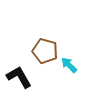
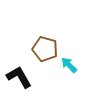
brown pentagon: moved 2 px up
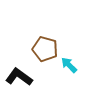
black L-shape: rotated 24 degrees counterclockwise
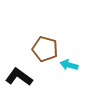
cyan arrow: rotated 30 degrees counterclockwise
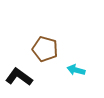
cyan arrow: moved 7 px right, 5 px down
